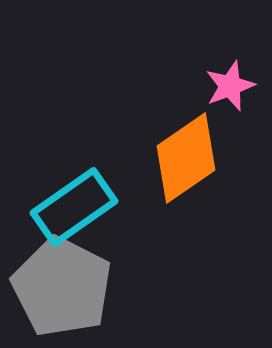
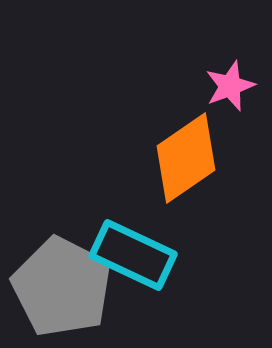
cyan rectangle: moved 59 px right, 48 px down; rotated 60 degrees clockwise
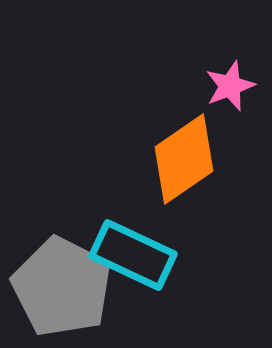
orange diamond: moved 2 px left, 1 px down
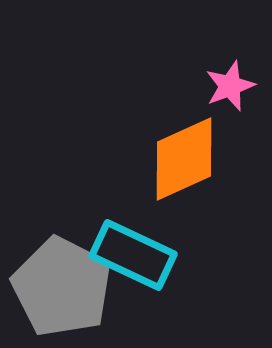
orange diamond: rotated 10 degrees clockwise
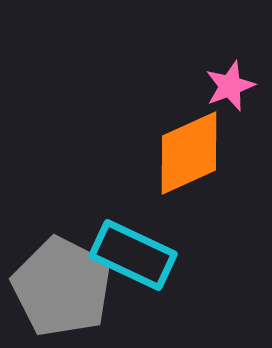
orange diamond: moved 5 px right, 6 px up
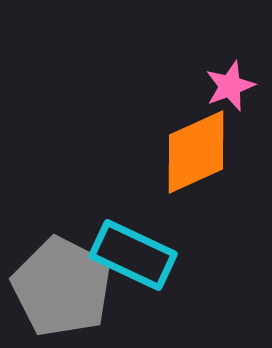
orange diamond: moved 7 px right, 1 px up
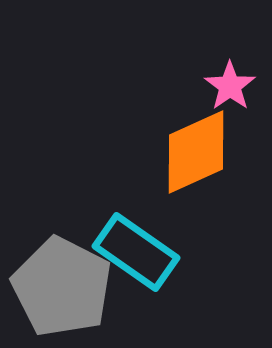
pink star: rotated 15 degrees counterclockwise
cyan rectangle: moved 3 px right, 3 px up; rotated 10 degrees clockwise
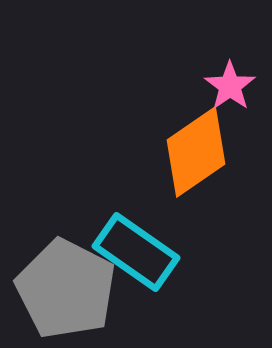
orange diamond: rotated 10 degrees counterclockwise
gray pentagon: moved 4 px right, 2 px down
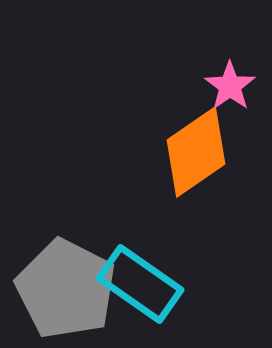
cyan rectangle: moved 4 px right, 32 px down
